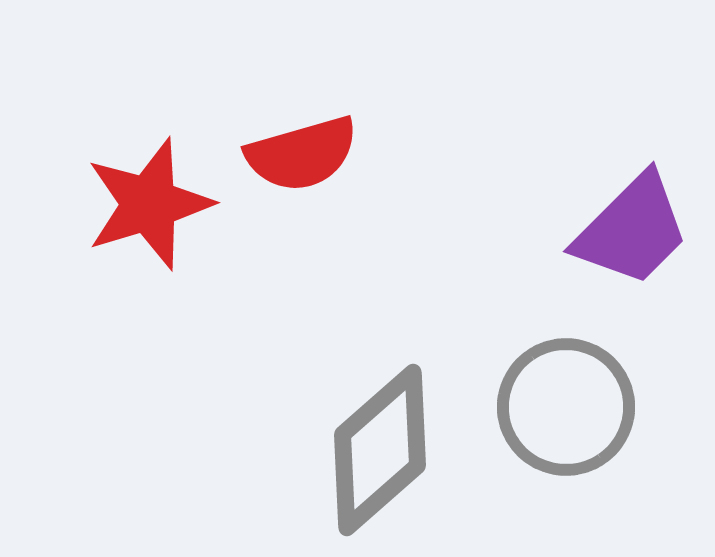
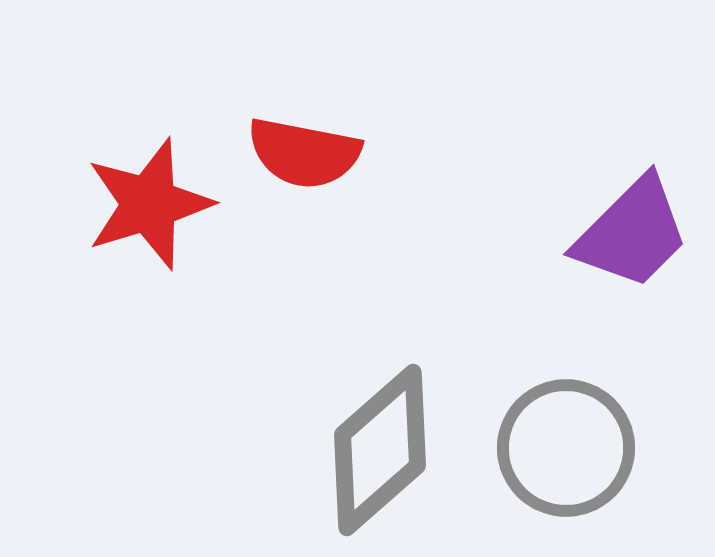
red semicircle: moved 2 px right, 1 px up; rotated 27 degrees clockwise
purple trapezoid: moved 3 px down
gray circle: moved 41 px down
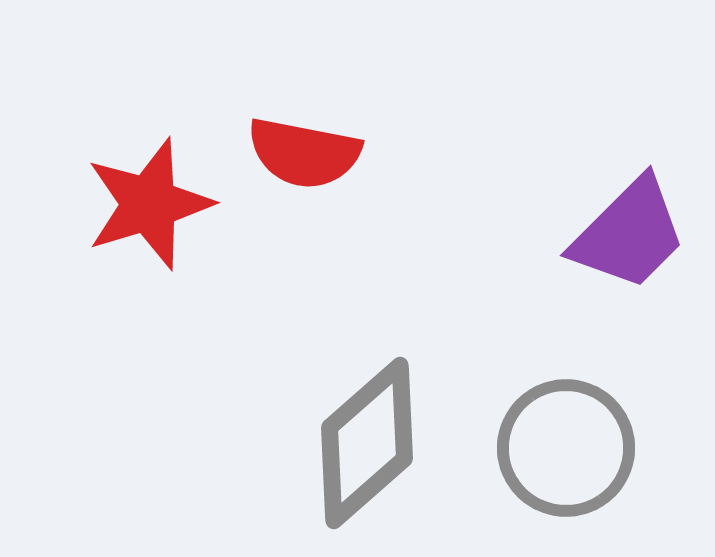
purple trapezoid: moved 3 px left, 1 px down
gray diamond: moved 13 px left, 7 px up
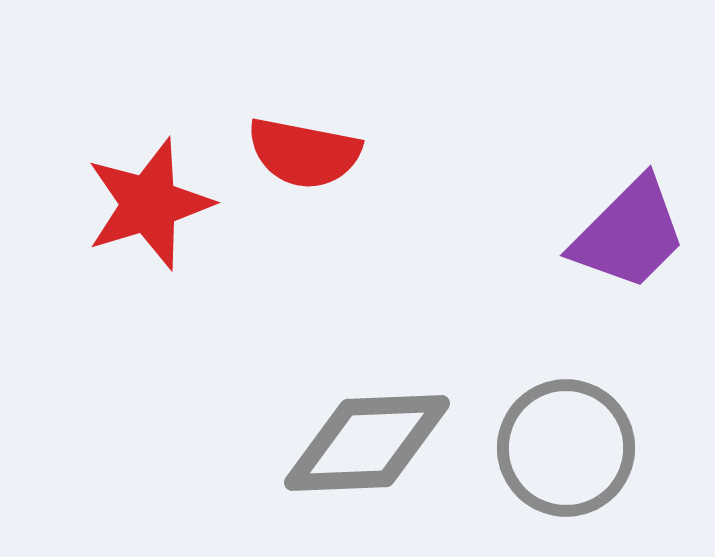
gray diamond: rotated 39 degrees clockwise
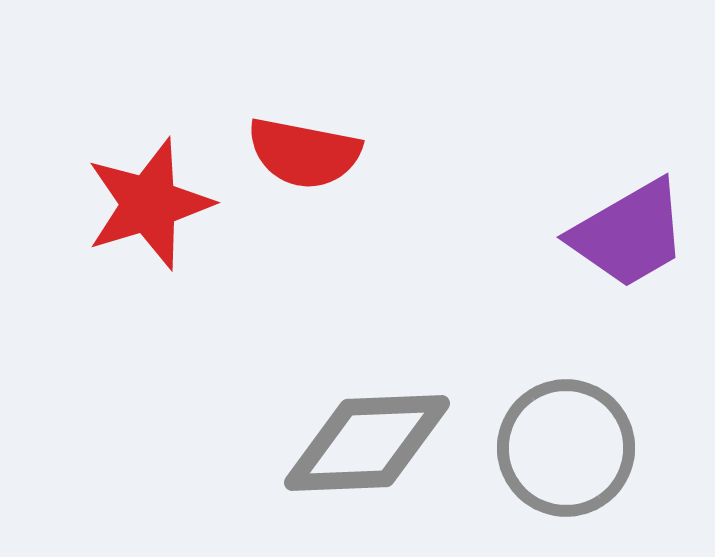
purple trapezoid: rotated 15 degrees clockwise
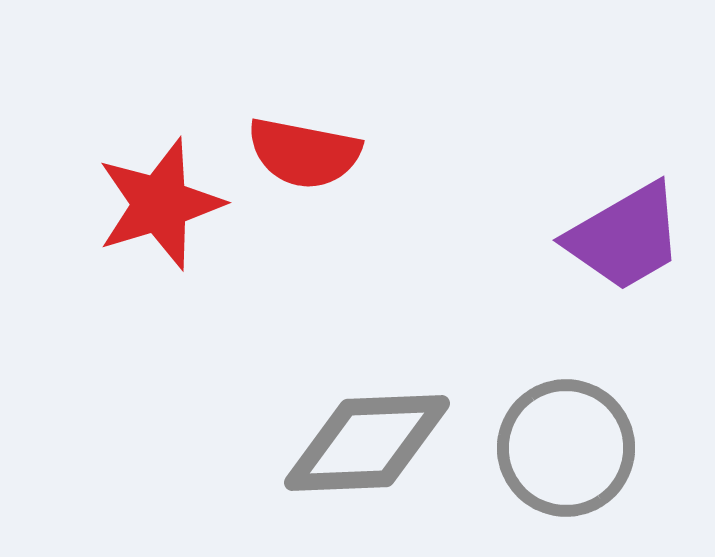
red star: moved 11 px right
purple trapezoid: moved 4 px left, 3 px down
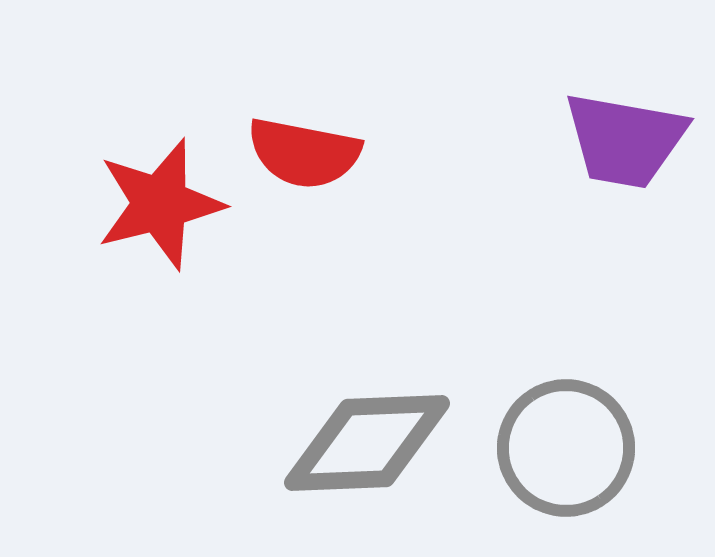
red star: rotated 3 degrees clockwise
purple trapezoid: moved 97 px up; rotated 40 degrees clockwise
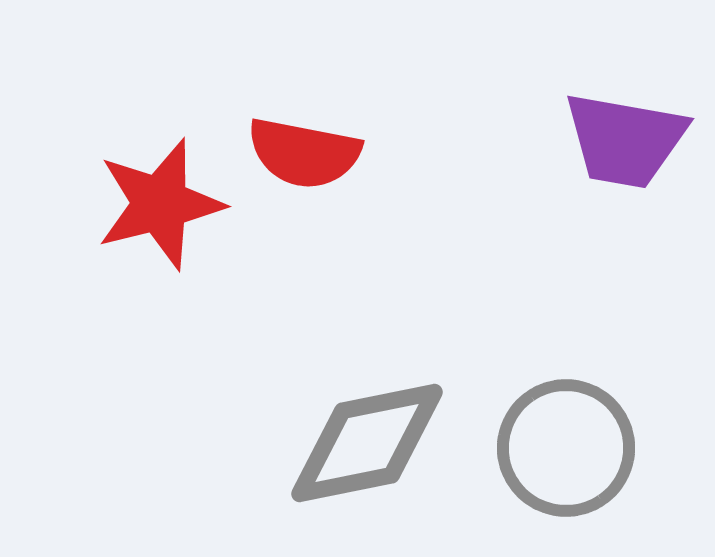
gray diamond: rotated 9 degrees counterclockwise
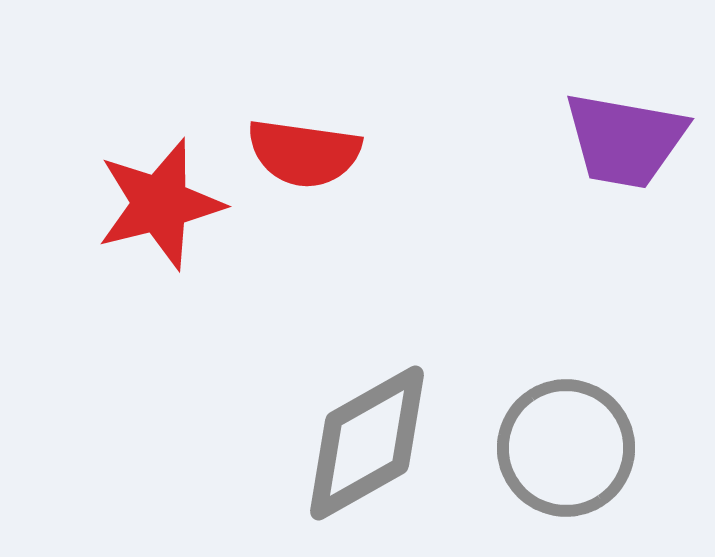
red semicircle: rotated 3 degrees counterclockwise
gray diamond: rotated 18 degrees counterclockwise
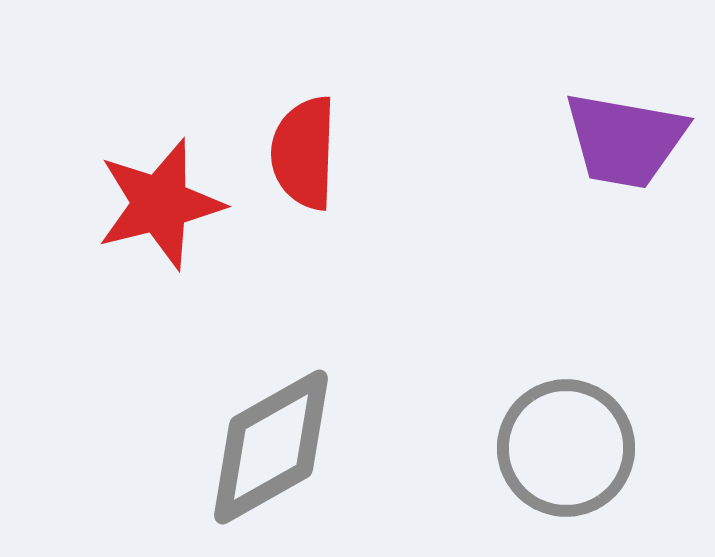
red semicircle: rotated 84 degrees clockwise
gray diamond: moved 96 px left, 4 px down
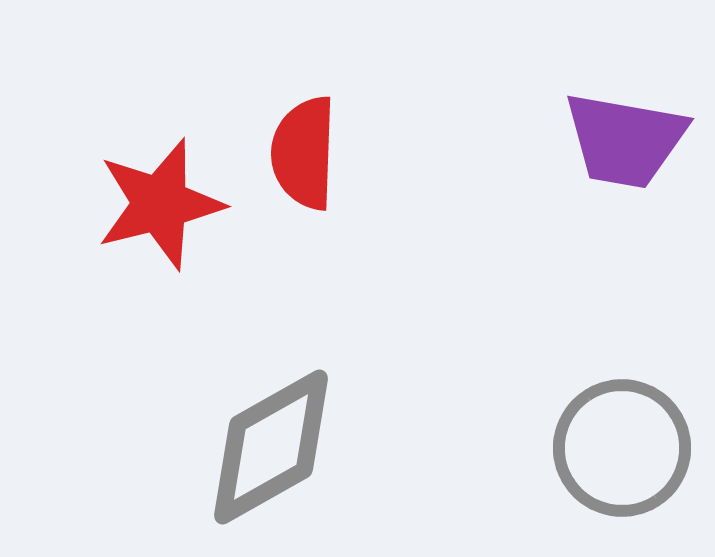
gray circle: moved 56 px right
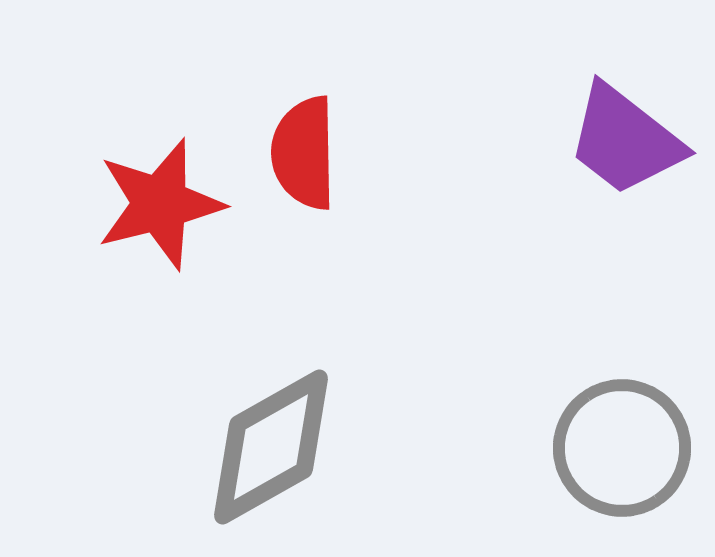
purple trapezoid: rotated 28 degrees clockwise
red semicircle: rotated 3 degrees counterclockwise
